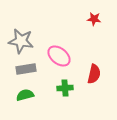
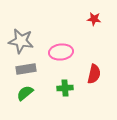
pink ellipse: moved 2 px right, 4 px up; rotated 45 degrees counterclockwise
green semicircle: moved 2 px up; rotated 24 degrees counterclockwise
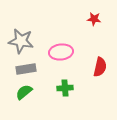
red semicircle: moved 6 px right, 7 px up
green semicircle: moved 1 px left, 1 px up
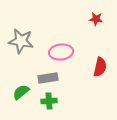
red star: moved 2 px right
gray rectangle: moved 22 px right, 9 px down
green cross: moved 16 px left, 13 px down
green semicircle: moved 3 px left
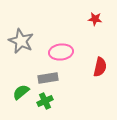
red star: moved 1 px left
gray star: rotated 15 degrees clockwise
green cross: moved 4 px left; rotated 21 degrees counterclockwise
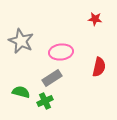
red semicircle: moved 1 px left
gray rectangle: moved 4 px right; rotated 24 degrees counterclockwise
green semicircle: rotated 54 degrees clockwise
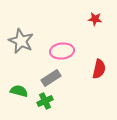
pink ellipse: moved 1 px right, 1 px up
red semicircle: moved 2 px down
gray rectangle: moved 1 px left
green semicircle: moved 2 px left, 1 px up
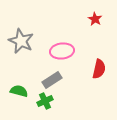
red star: rotated 24 degrees clockwise
gray rectangle: moved 1 px right, 2 px down
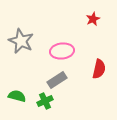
red star: moved 2 px left; rotated 16 degrees clockwise
gray rectangle: moved 5 px right
green semicircle: moved 2 px left, 5 px down
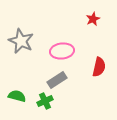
red semicircle: moved 2 px up
